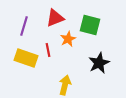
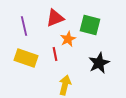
purple line: rotated 30 degrees counterclockwise
red line: moved 7 px right, 4 px down
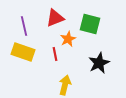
green square: moved 1 px up
yellow rectangle: moved 3 px left, 6 px up
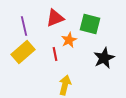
orange star: moved 1 px right, 1 px down
yellow rectangle: rotated 60 degrees counterclockwise
black star: moved 5 px right, 5 px up
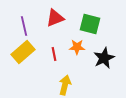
orange star: moved 8 px right, 7 px down; rotated 28 degrees clockwise
red line: moved 1 px left
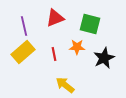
yellow arrow: rotated 66 degrees counterclockwise
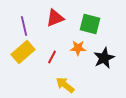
orange star: moved 1 px right, 1 px down
red line: moved 2 px left, 3 px down; rotated 40 degrees clockwise
